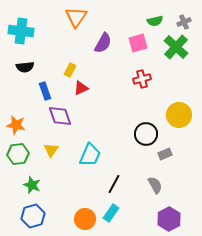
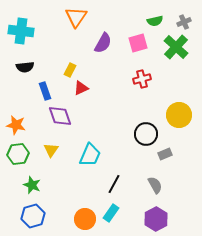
purple hexagon: moved 13 px left
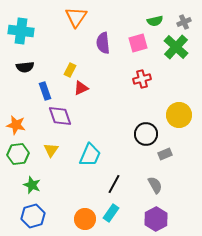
purple semicircle: rotated 145 degrees clockwise
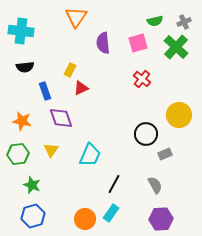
red cross: rotated 36 degrees counterclockwise
purple diamond: moved 1 px right, 2 px down
orange star: moved 6 px right, 4 px up
purple hexagon: moved 5 px right; rotated 25 degrees clockwise
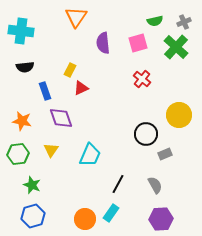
black line: moved 4 px right
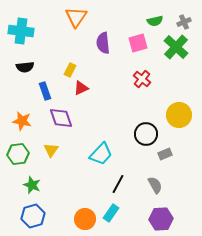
cyan trapezoid: moved 11 px right, 1 px up; rotated 20 degrees clockwise
